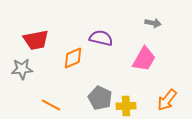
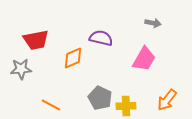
gray star: moved 1 px left
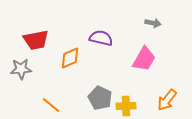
orange diamond: moved 3 px left
orange line: rotated 12 degrees clockwise
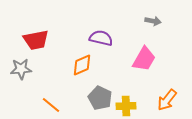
gray arrow: moved 2 px up
orange diamond: moved 12 px right, 7 px down
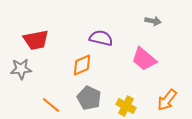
pink trapezoid: rotated 100 degrees clockwise
gray pentagon: moved 11 px left
yellow cross: rotated 30 degrees clockwise
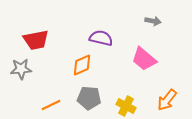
gray pentagon: rotated 20 degrees counterclockwise
orange line: rotated 66 degrees counterclockwise
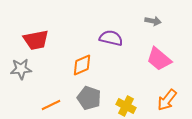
purple semicircle: moved 10 px right
pink trapezoid: moved 15 px right
gray pentagon: rotated 15 degrees clockwise
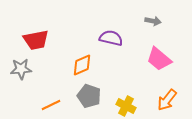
gray pentagon: moved 2 px up
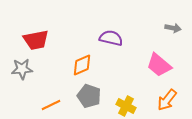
gray arrow: moved 20 px right, 7 px down
pink trapezoid: moved 6 px down
gray star: moved 1 px right
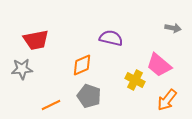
yellow cross: moved 9 px right, 26 px up
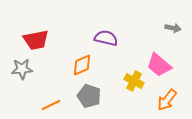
purple semicircle: moved 5 px left
yellow cross: moved 1 px left, 1 px down
